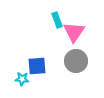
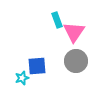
cyan star: moved 1 px up; rotated 24 degrees counterclockwise
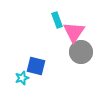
gray circle: moved 5 px right, 9 px up
blue square: moved 1 px left; rotated 18 degrees clockwise
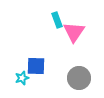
gray circle: moved 2 px left, 26 px down
blue square: rotated 12 degrees counterclockwise
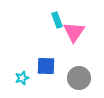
blue square: moved 10 px right
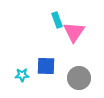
cyan star: moved 3 px up; rotated 16 degrees clockwise
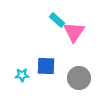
cyan rectangle: rotated 28 degrees counterclockwise
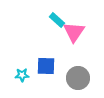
gray circle: moved 1 px left
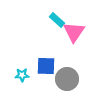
gray circle: moved 11 px left, 1 px down
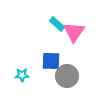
cyan rectangle: moved 4 px down
blue square: moved 5 px right, 5 px up
gray circle: moved 3 px up
